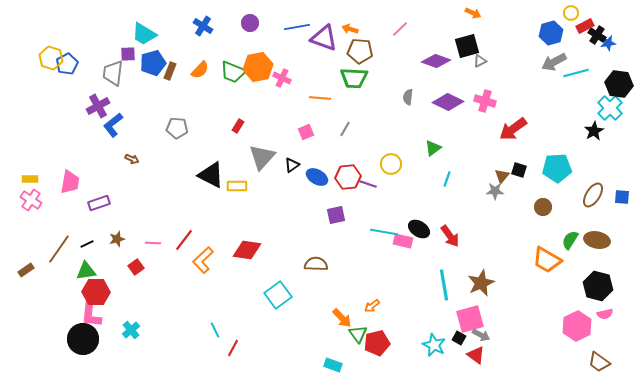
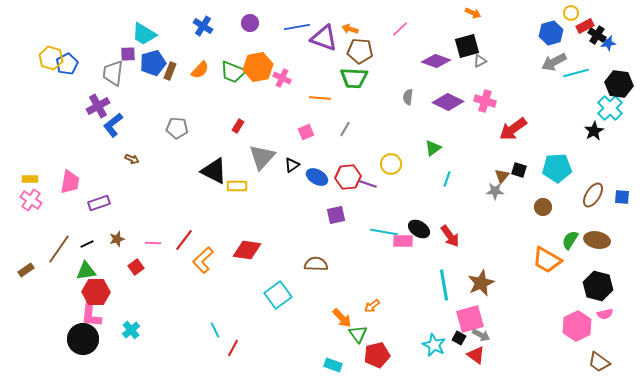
black triangle at (211, 175): moved 3 px right, 4 px up
pink rectangle at (403, 241): rotated 12 degrees counterclockwise
red pentagon at (377, 343): moved 12 px down
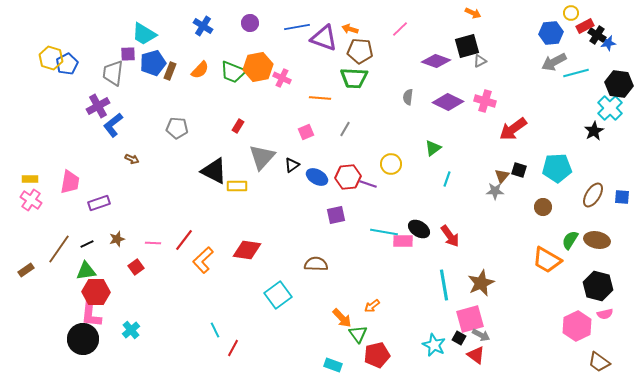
blue hexagon at (551, 33): rotated 10 degrees clockwise
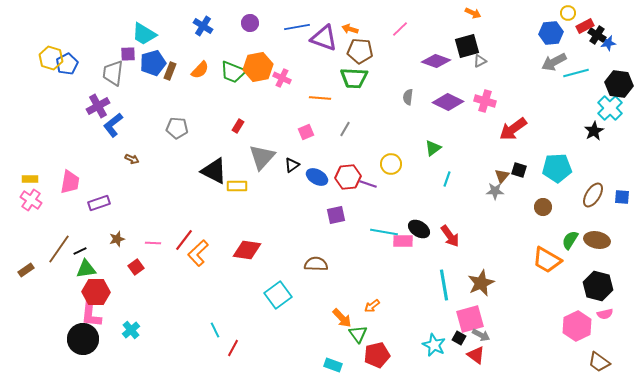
yellow circle at (571, 13): moved 3 px left
black line at (87, 244): moved 7 px left, 7 px down
orange L-shape at (203, 260): moved 5 px left, 7 px up
green triangle at (86, 271): moved 2 px up
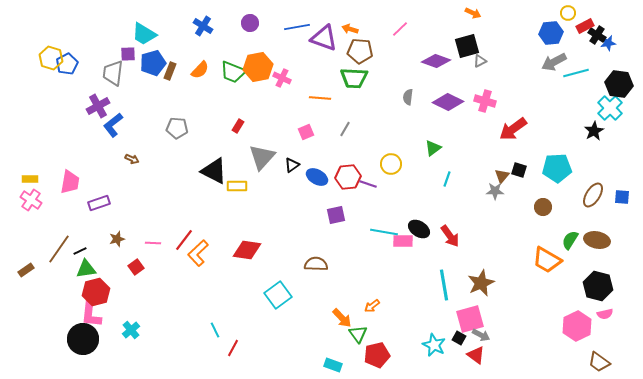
red hexagon at (96, 292): rotated 16 degrees counterclockwise
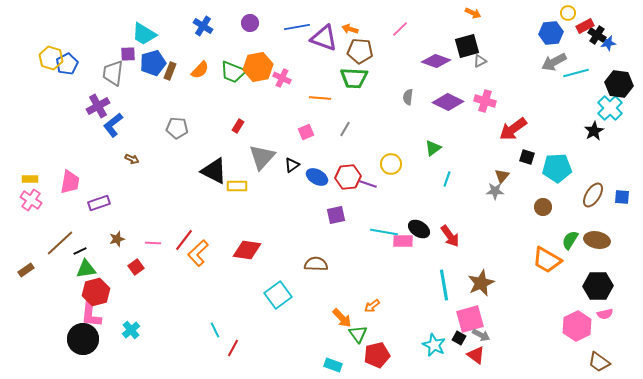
black square at (519, 170): moved 8 px right, 13 px up
brown line at (59, 249): moved 1 px right, 6 px up; rotated 12 degrees clockwise
black hexagon at (598, 286): rotated 16 degrees counterclockwise
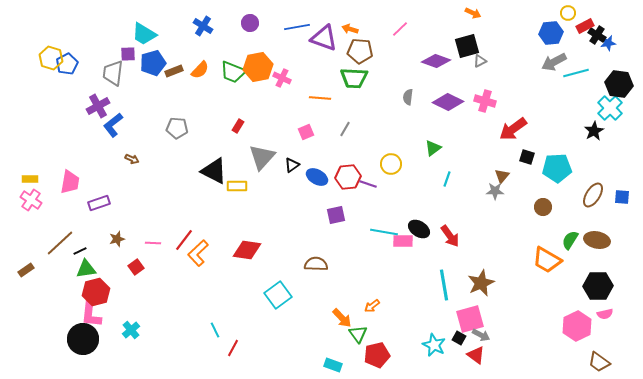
brown rectangle at (170, 71): moved 4 px right; rotated 48 degrees clockwise
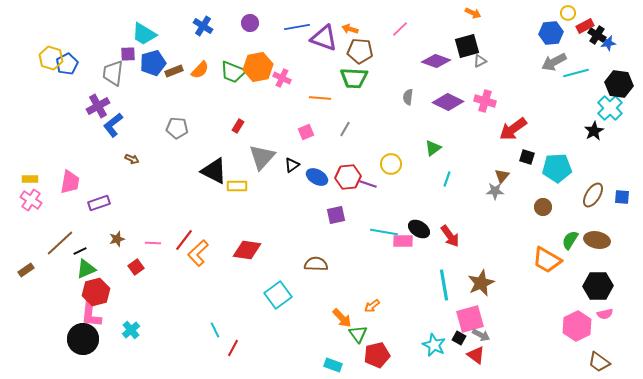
green triangle at (86, 269): rotated 15 degrees counterclockwise
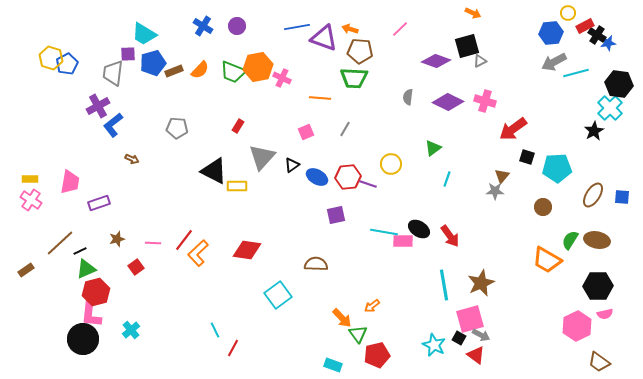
purple circle at (250, 23): moved 13 px left, 3 px down
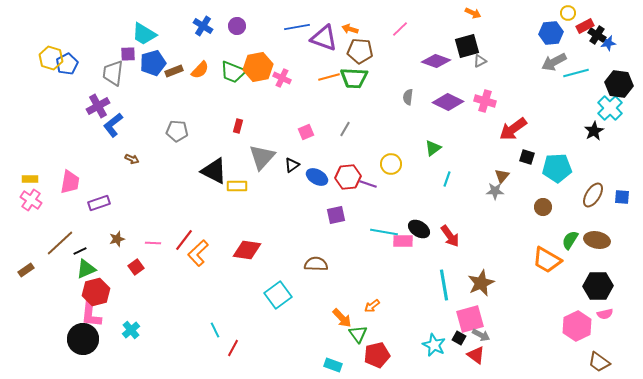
orange line at (320, 98): moved 9 px right, 21 px up; rotated 20 degrees counterclockwise
red rectangle at (238, 126): rotated 16 degrees counterclockwise
gray pentagon at (177, 128): moved 3 px down
